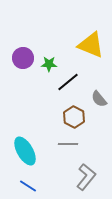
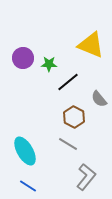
gray line: rotated 30 degrees clockwise
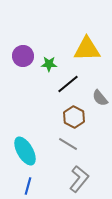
yellow triangle: moved 4 px left, 4 px down; rotated 24 degrees counterclockwise
purple circle: moved 2 px up
black line: moved 2 px down
gray semicircle: moved 1 px right, 1 px up
gray L-shape: moved 7 px left, 2 px down
blue line: rotated 72 degrees clockwise
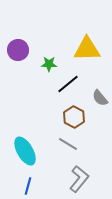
purple circle: moved 5 px left, 6 px up
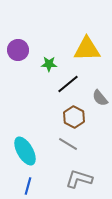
gray L-shape: rotated 112 degrees counterclockwise
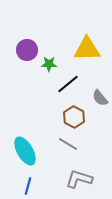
purple circle: moved 9 px right
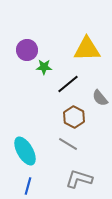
green star: moved 5 px left, 3 px down
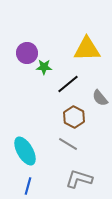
purple circle: moved 3 px down
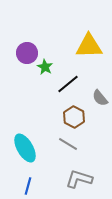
yellow triangle: moved 2 px right, 3 px up
green star: moved 1 px right; rotated 28 degrees clockwise
cyan ellipse: moved 3 px up
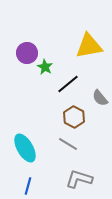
yellow triangle: rotated 8 degrees counterclockwise
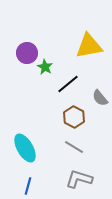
gray line: moved 6 px right, 3 px down
